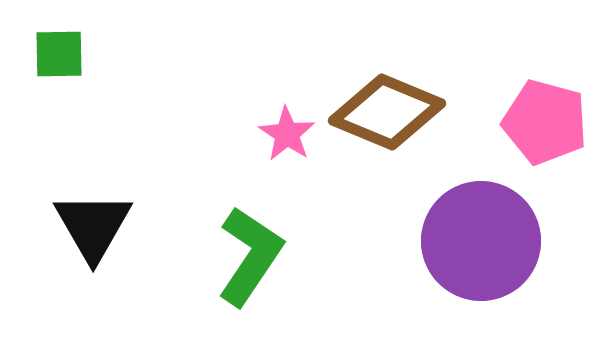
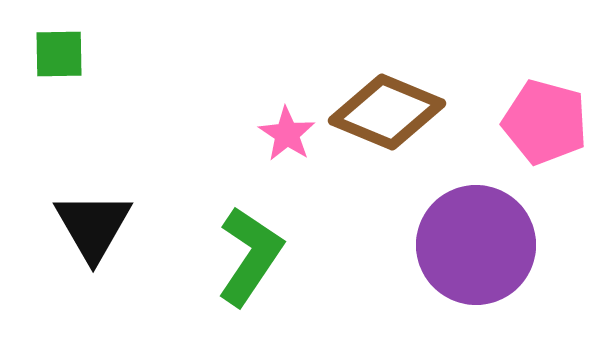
purple circle: moved 5 px left, 4 px down
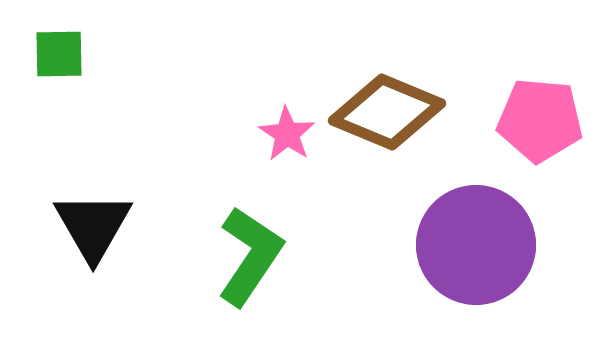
pink pentagon: moved 5 px left, 2 px up; rotated 10 degrees counterclockwise
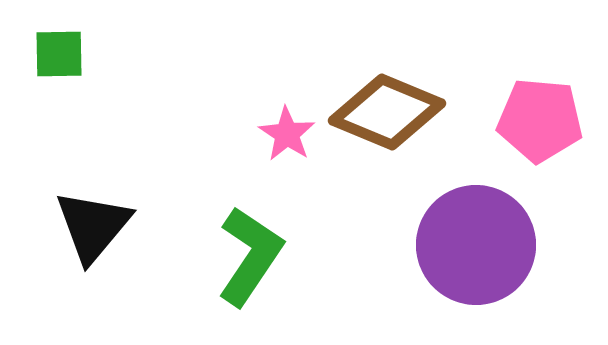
black triangle: rotated 10 degrees clockwise
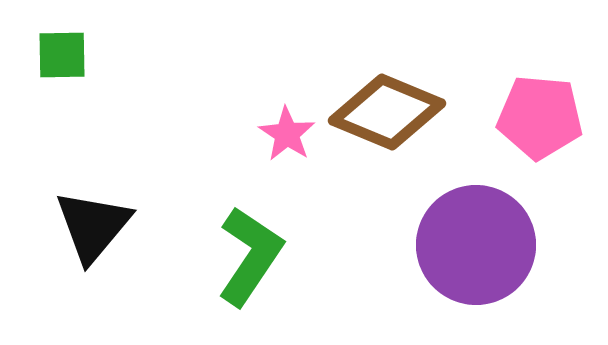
green square: moved 3 px right, 1 px down
pink pentagon: moved 3 px up
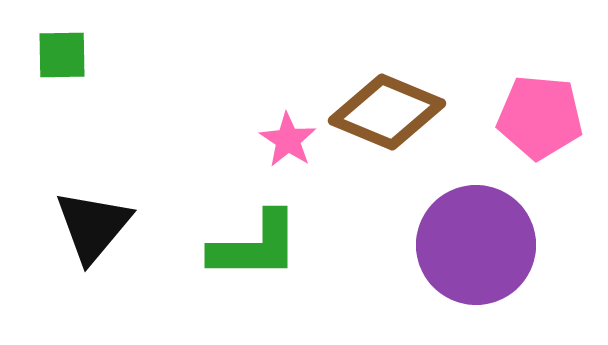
pink star: moved 1 px right, 6 px down
green L-shape: moved 5 px right, 10 px up; rotated 56 degrees clockwise
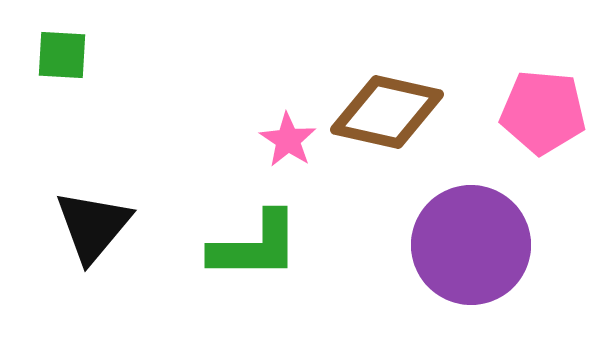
green square: rotated 4 degrees clockwise
brown diamond: rotated 10 degrees counterclockwise
pink pentagon: moved 3 px right, 5 px up
purple circle: moved 5 px left
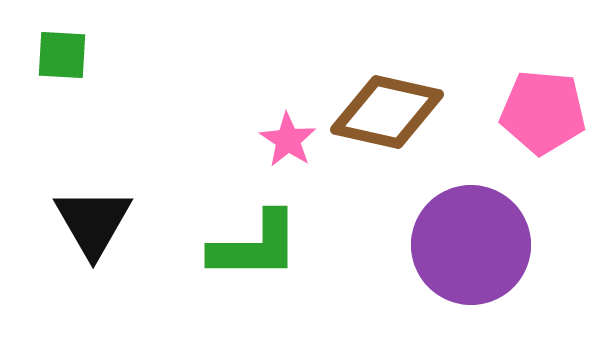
black triangle: moved 4 px up; rotated 10 degrees counterclockwise
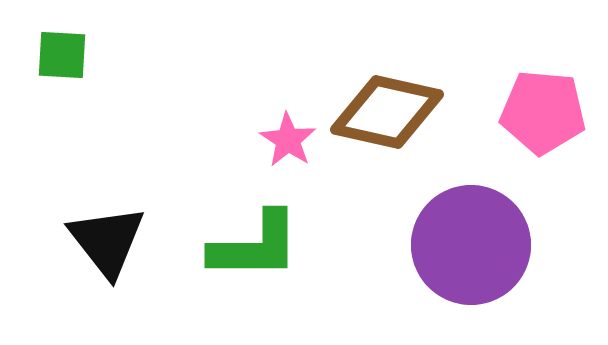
black triangle: moved 14 px right, 19 px down; rotated 8 degrees counterclockwise
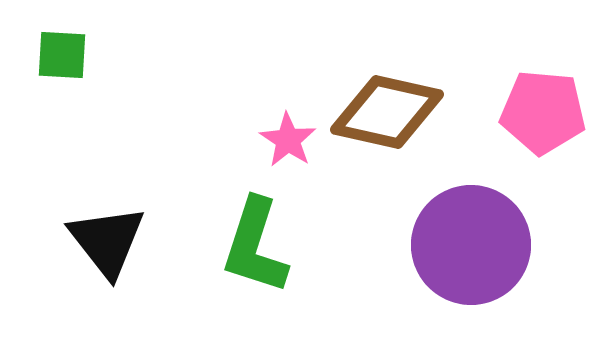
green L-shape: rotated 108 degrees clockwise
